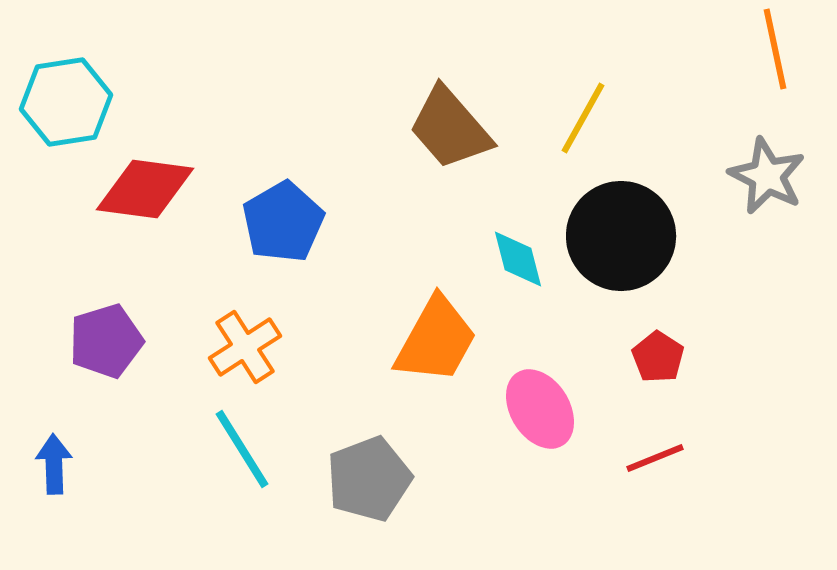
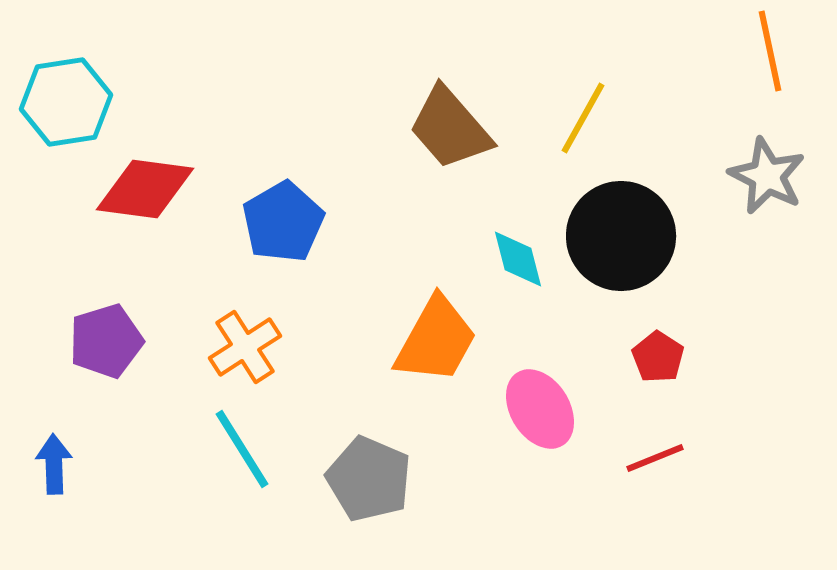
orange line: moved 5 px left, 2 px down
gray pentagon: rotated 28 degrees counterclockwise
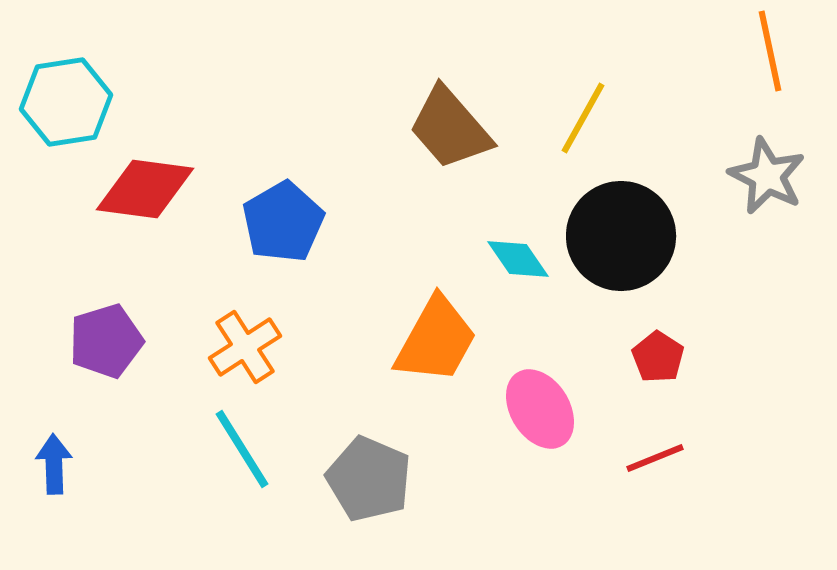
cyan diamond: rotated 20 degrees counterclockwise
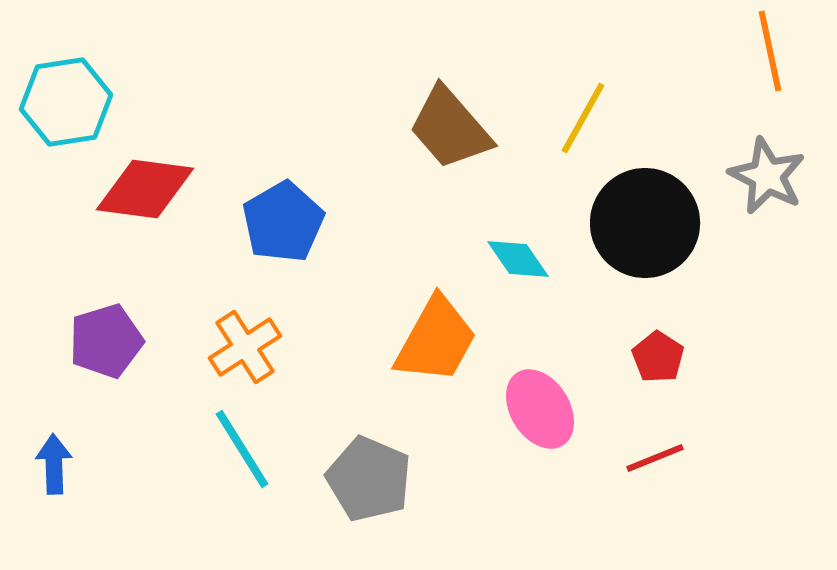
black circle: moved 24 px right, 13 px up
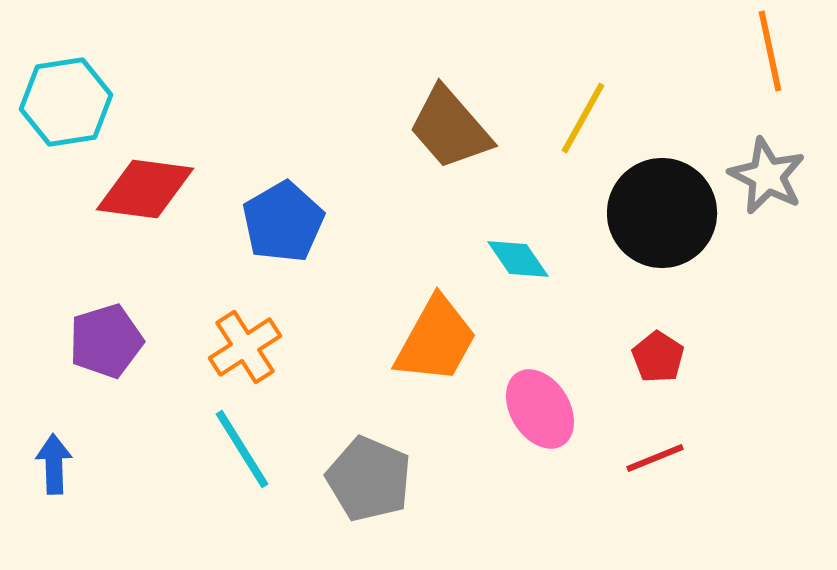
black circle: moved 17 px right, 10 px up
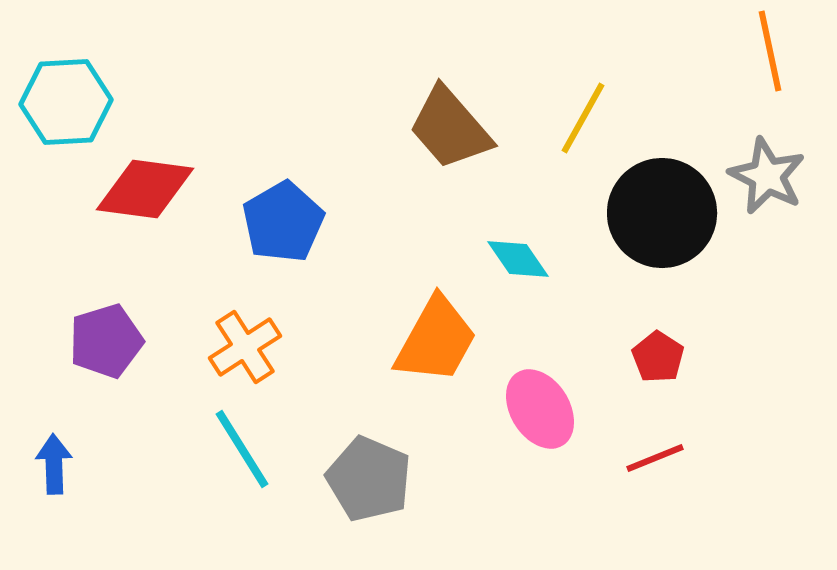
cyan hexagon: rotated 6 degrees clockwise
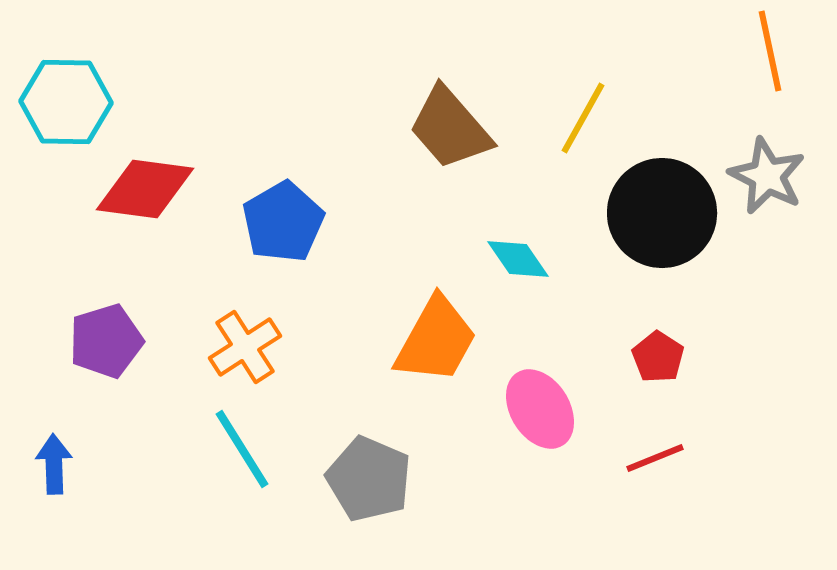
cyan hexagon: rotated 4 degrees clockwise
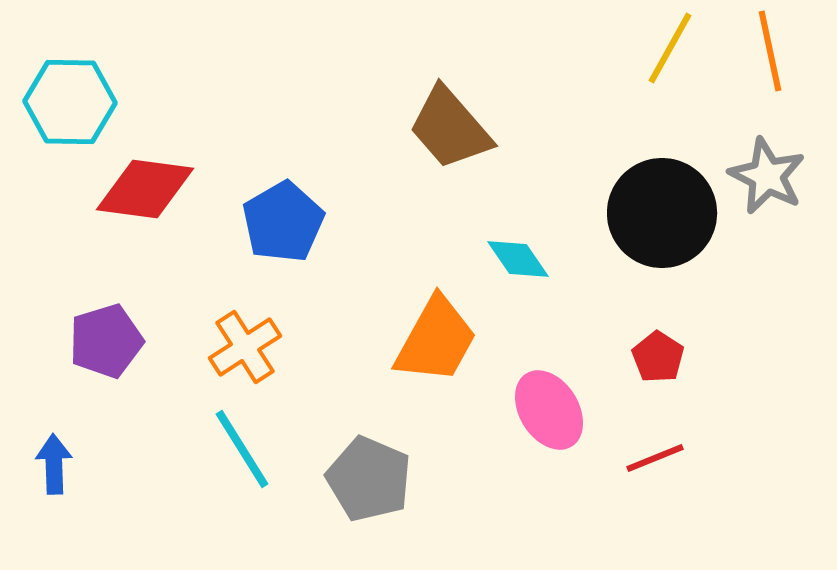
cyan hexagon: moved 4 px right
yellow line: moved 87 px right, 70 px up
pink ellipse: moved 9 px right, 1 px down
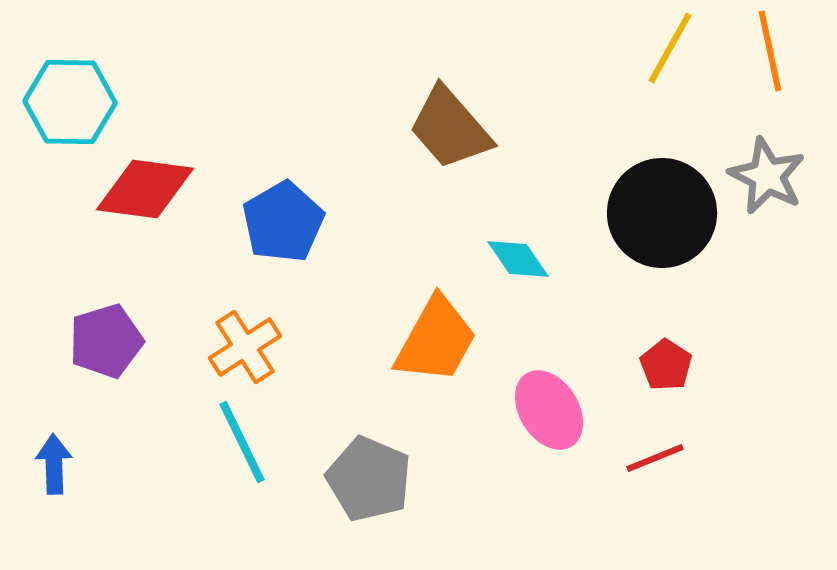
red pentagon: moved 8 px right, 8 px down
cyan line: moved 7 px up; rotated 6 degrees clockwise
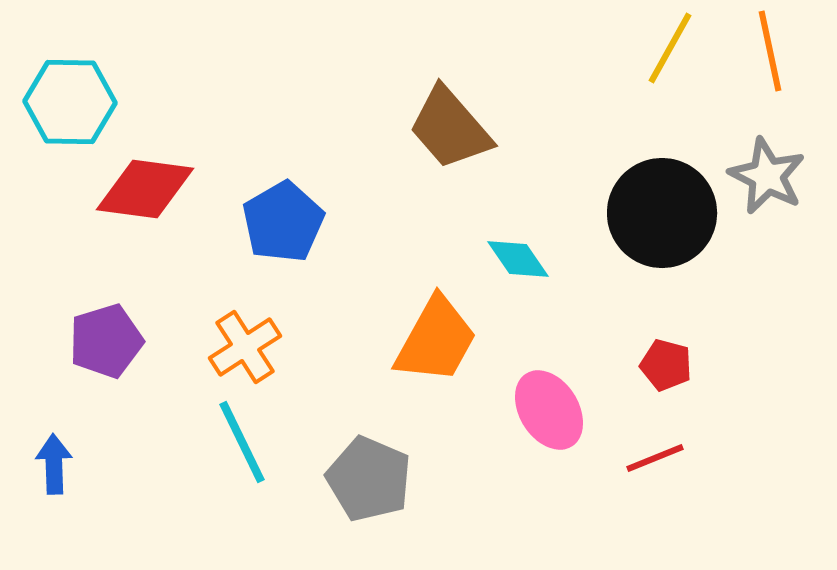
red pentagon: rotated 18 degrees counterclockwise
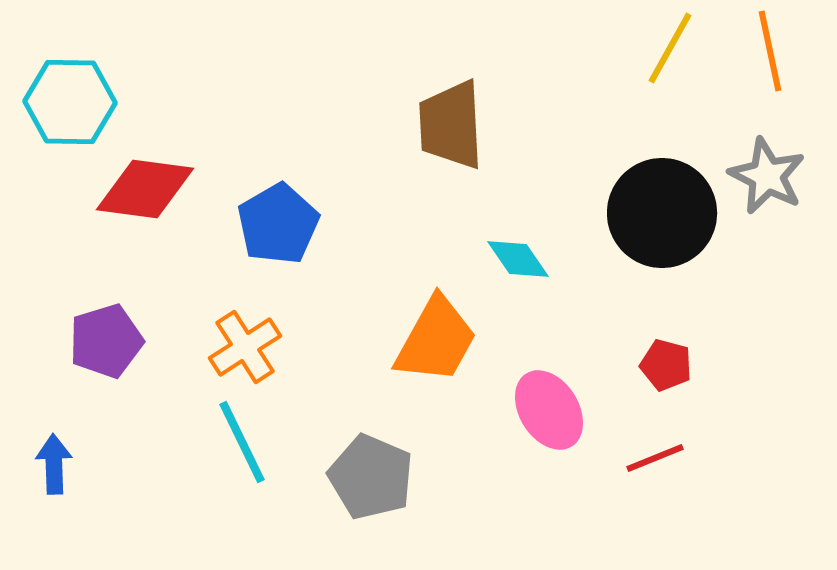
brown trapezoid: moved 1 px right, 3 px up; rotated 38 degrees clockwise
blue pentagon: moved 5 px left, 2 px down
gray pentagon: moved 2 px right, 2 px up
